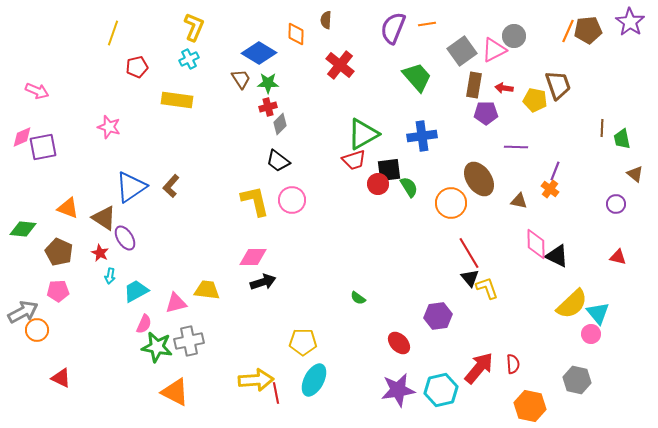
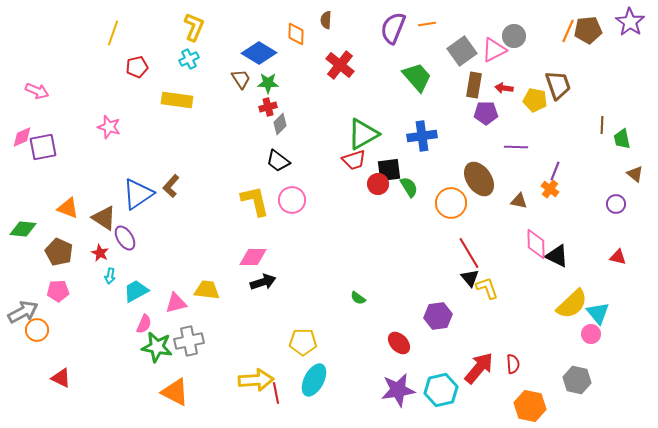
brown line at (602, 128): moved 3 px up
blue triangle at (131, 187): moved 7 px right, 7 px down
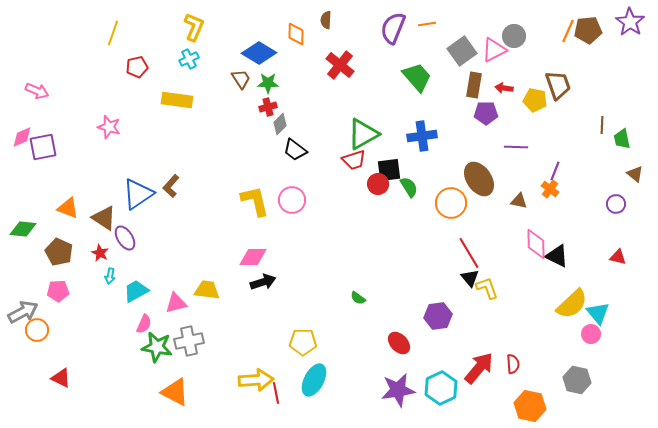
black trapezoid at (278, 161): moved 17 px right, 11 px up
cyan hexagon at (441, 390): moved 2 px up; rotated 12 degrees counterclockwise
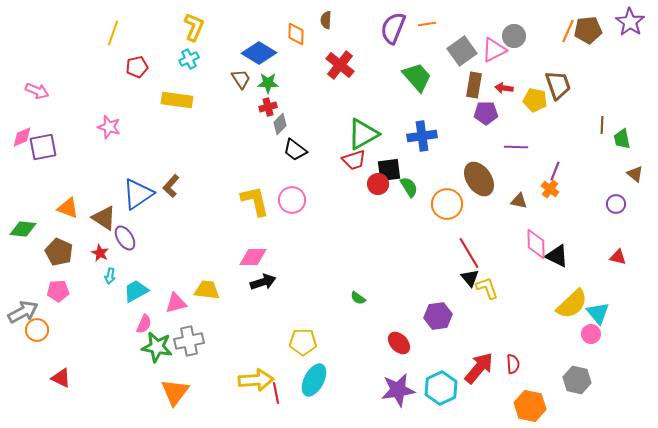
orange circle at (451, 203): moved 4 px left, 1 px down
orange triangle at (175, 392): rotated 40 degrees clockwise
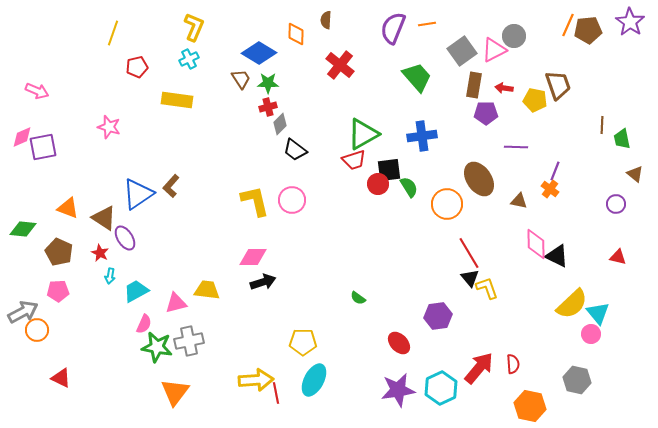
orange line at (568, 31): moved 6 px up
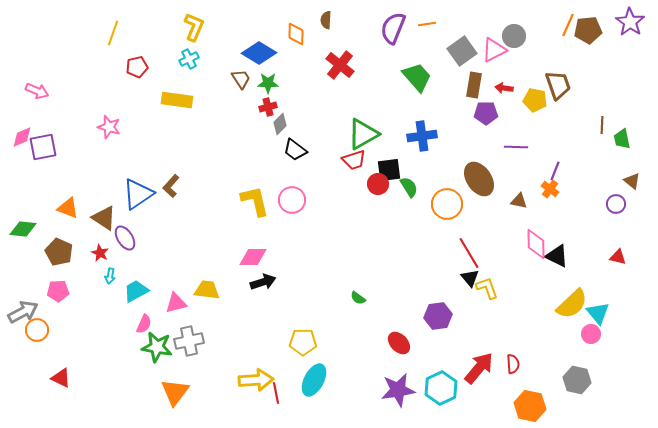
brown triangle at (635, 174): moved 3 px left, 7 px down
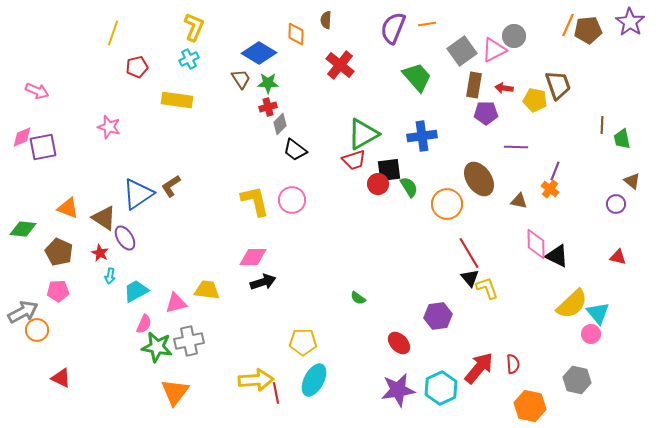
brown L-shape at (171, 186): rotated 15 degrees clockwise
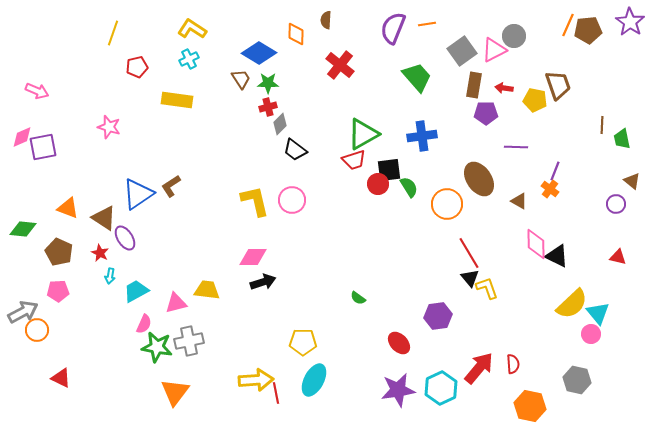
yellow L-shape at (194, 27): moved 2 px left, 2 px down; rotated 80 degrees counterclockwise
brown triangle at (519, 201): rotated 18 degrees clockwise
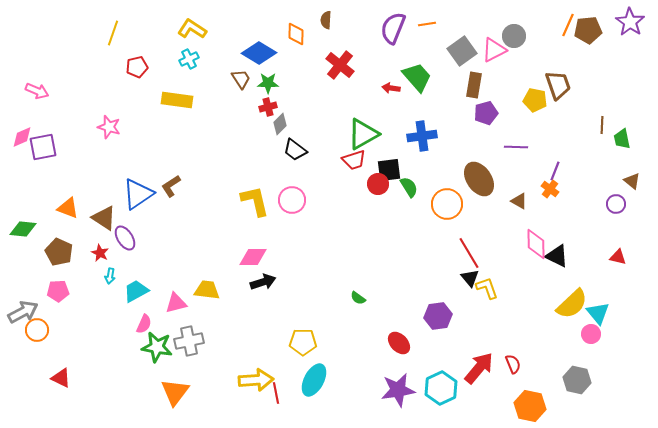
red arrow at (504, 88): moved 113 px left
purple pentagon at (486, 113): rotated 15 degrees counterclockwise
red semicircle at (513, 364): rotated 18 degrees counterclockwise
